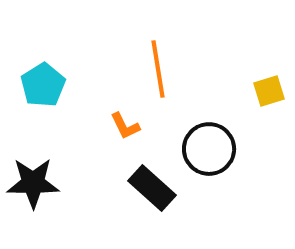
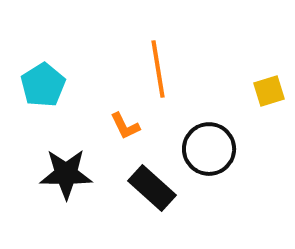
black star: moved 33 px right, 9 px up
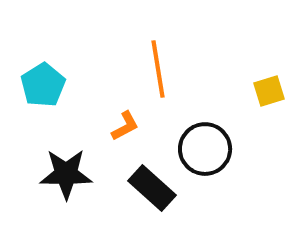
orange L-shape: rotated 92 degrees counterclockwise
black circle: moved 4 px left
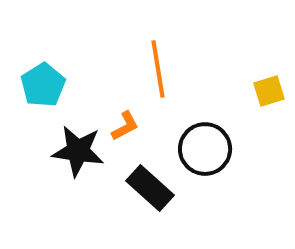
black star: moved 12 px right, 23 px up; rotated 8 degrees clockwise
black rectangle: moved 2 px left
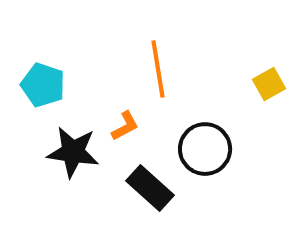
cyan pentagon: rotated 21 degrees counterclockwise
yellow square: moved 7 px up; rotated 12 degrees counterclockwise
black star: moved 5 px left, 1 px down
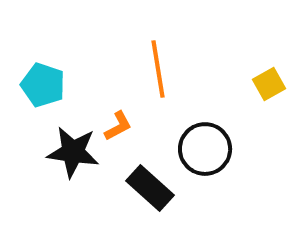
orange L-shape: moved 7 px left
